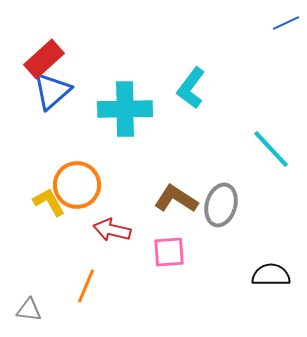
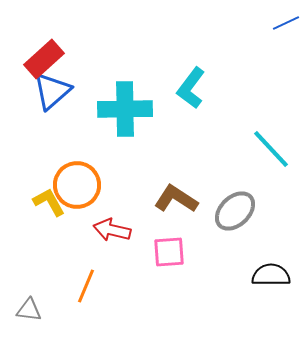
gray ellipse: moved 14 px right, 6 px down; rotated 30 degrees clockwise
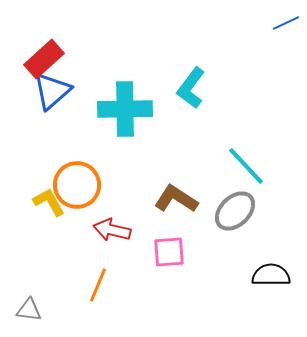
cyan line: moved 25 px left, 17 px down
orange line: moved 12 px right, 1 px up
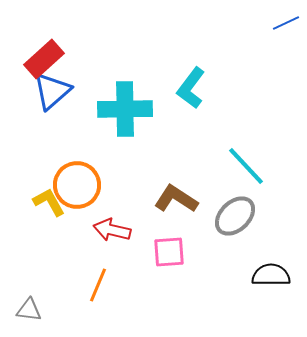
gray ellipse: moved 5 px down
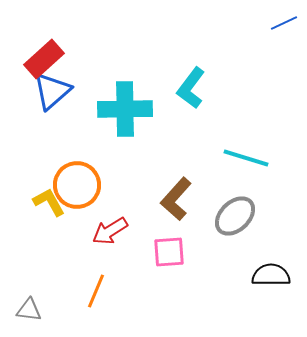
blue line: moved 2 px left
cyan line: moved 8 px up; rotated 30 degrees counterclockwise
brown L-shape: rotated 81 degrees counterclockwise
red arrow: moved 2 px left, 1 px down; rotated 45 degrees counterclockwise
orange line: moved 2 px left, 6 px down
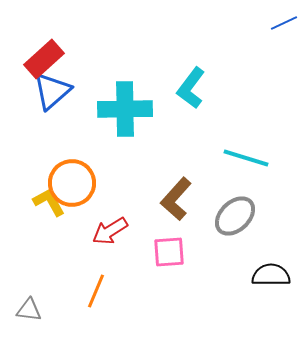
orange circle: moved 5 px left, 2 px up
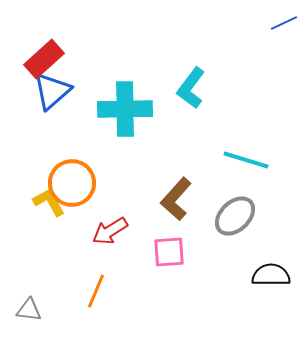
cyan line: moved 2 px down
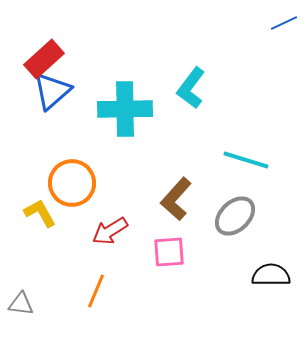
yellow L-shape: moved 9 px left, 11 px down
gray triangle: moved 8 px left, 6 px up
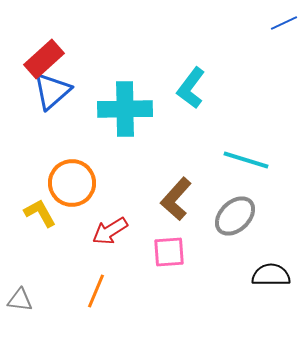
gray triangle: moved 1 px left, 4 px up
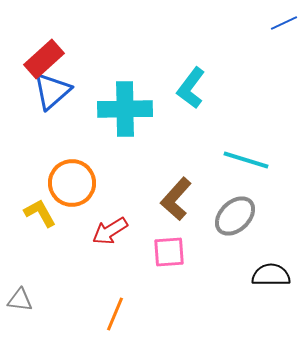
orange line: moved 19 px right, 23 px down
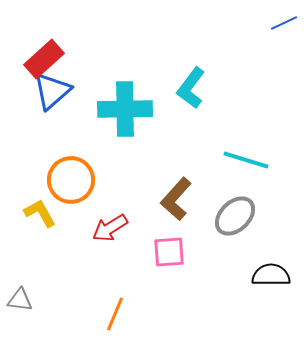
orange circle: moved 1 px left, 3 px up
red arrow: moved 3 px up
